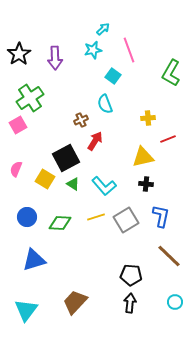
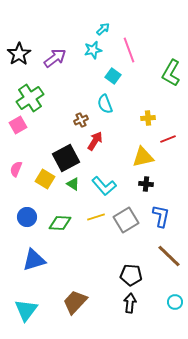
purple arrow: rotated 125 degrees counterclockwise
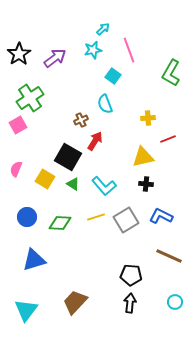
black square: moved 2 px right, 1 px up; rotated 32 degrees counterclockwise
blue L-shape: rotated 75 degrees counterclockwise
brown line: rotated 20 degrees counterclockwise
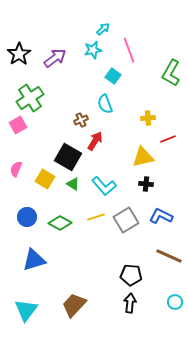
green diamond: rotated 25 degrees clockwise
brown trapezoid: moved 1 px left, 3 px down
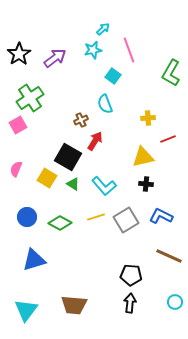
yellow square: moved 2 px right, 1 px up
brown trapezoid: rotated 128 degrees counterclockwise
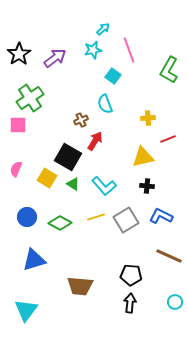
green L-shape: moved 2 px left, 3 px up
pink square: rotated 30 degrees clockwise
black cross: moved 1 px right, 2 px down
brown trapezoid: moved 6 px right, 19 px up
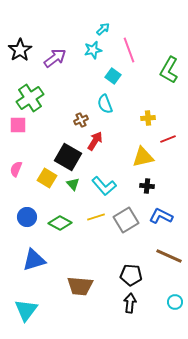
black star: moved 1 px right, 4 px up
green triangle: rotated 16 degrees clockwise
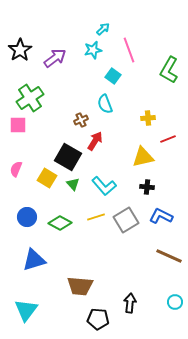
black cross: moved 1 px down
black pentagon: moved 33 px left, 44 px down
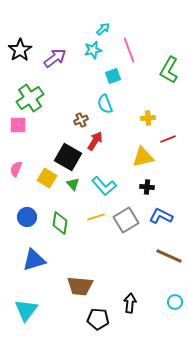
cyan square: rotated 35 degrees clockwise
green diamond: rotated 70 degrees clockwise
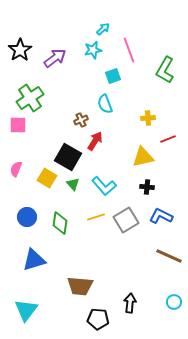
green L-shape: moved 4 px left
cyan circle: moved 1 px left
